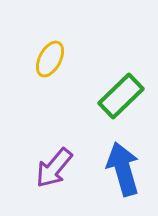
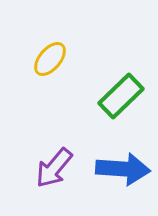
yellow ellipse: rotated 12 degrees clockwise
blue arrow: rotated 110 degrees clockwise
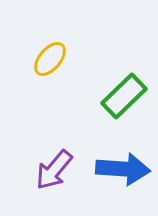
green rectangle: moved 3 px right
purple arrow: moved 2 px down
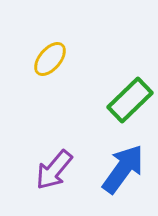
green rectangle: moved 6 px right, 4 px down
blue arrow: rotated 58 degrees counterclockwise
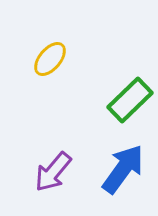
purple arrow: moved 1 px left, 2 px down
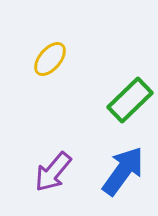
blue arrow: moved 2 px down
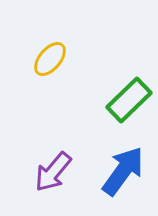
green rectangle: moved 1 px left
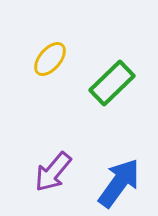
green rectangle: moved 17 px left, 17 px up
blue arrow: moved 4 px left, 12 px down
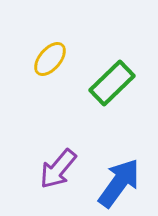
purple arrow: moved 5 px right, 3 px up
